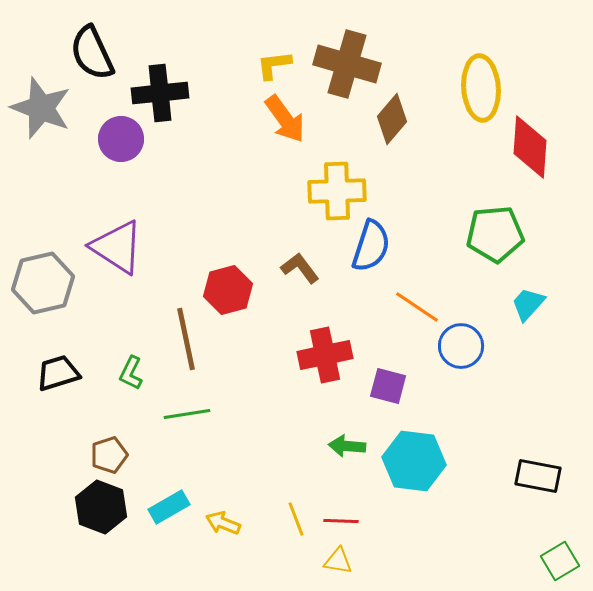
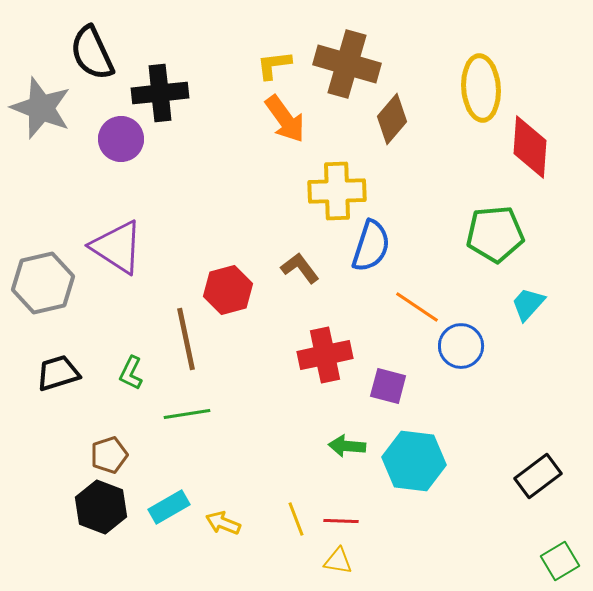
black rectangle: rotated 48 degrees counterclockwise
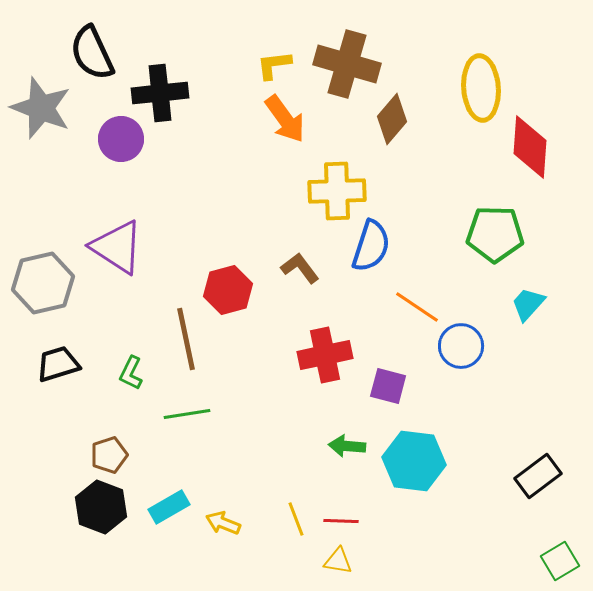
green pentagon: rotated 6 degrees clockwise
black trapezoid: moved 9 px up
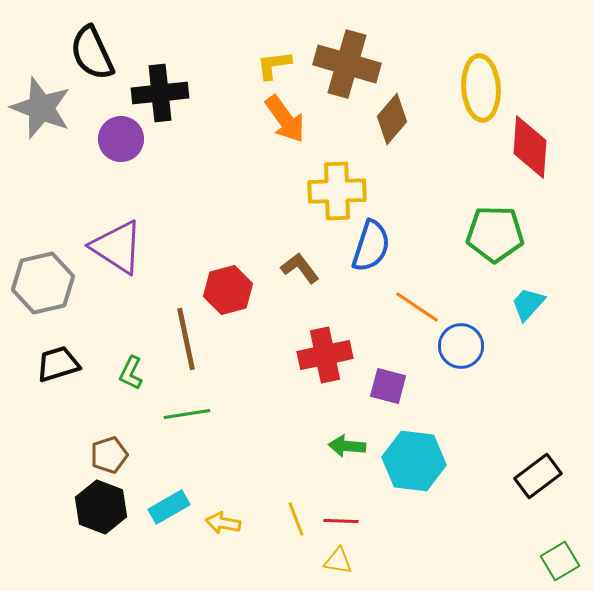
yellow arrow: rotated 12 degrees counterclockwise
